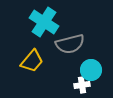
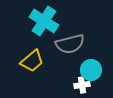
cyan cross: moved 1 px up
yellow trapezoid: rotated 10 degrees clockwise
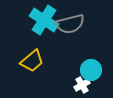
cyan cross: moved 1 px up
gray semicircle: moved 20 px up
white cross: rotated 21 degrees counterclockwise
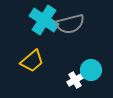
white cross: moved 7 px left, 5 px up
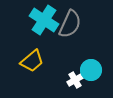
gray semicircle: rotated 52 degrees counterclockwise
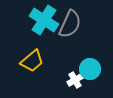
cyan circle: moved 1 px left, 1 px up
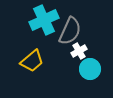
cyan cross: rotated 32 degrees clockwise
gray semicircle: moved 7 px down
white cross: moved 4 px right, 29 px up
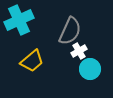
cyan cross: moved 25 px left
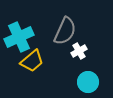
cyan cross: moved 17 px down
gray semicircle: moved 5 px left
cyan circle: moved 2 px left, 13 px down
